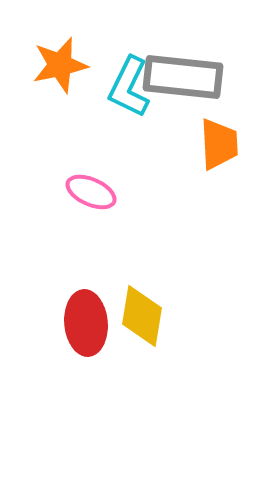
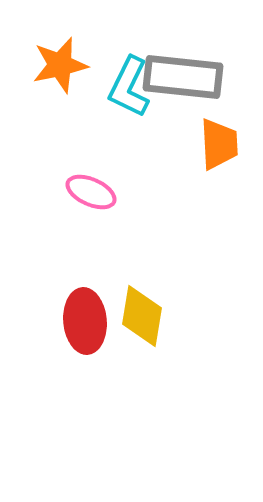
red ellipse: moved 1 px left, 2 px up
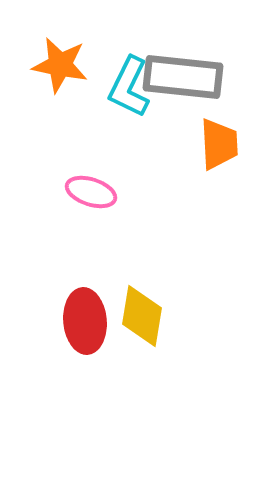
orange star: rotated 24 degrees clockwise
pink ellipse: rotated 6 degrees counterclockwise
